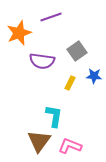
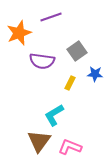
blue star: moved 1 px right, 2 px up
cyan L-shape: moved 1 px up; rotated 130 degrees counterclockwise
pink L-shape: moved 1 px down
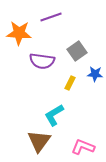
orange star: rotated 25 degrees clockwise
pink L-shape: moved 13 px right
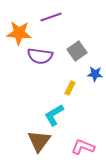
purple semicircle: moved 2 px left, 5 px up
yellow rectangle: moved 5 px down
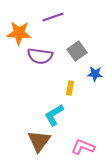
purple line: moved 2 px right
yellow rectangle: rotated 16 degrees counterclockwise
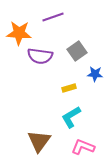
yellow rectangle: moved 1 px left; rotated 64 degrees clockwise
cyan L-shape: moved 17 px right, 2 px down
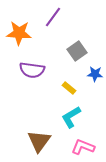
purple line: rotated 35 degrees counterclockwise
purple semicircle: moved 8 px left, 14 px down
yellow rectangle: rotated 56 degrees clockwise
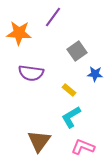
purple semicircle: moved 1 px left, 3 px down
yellow rectangle: moved 2 px down
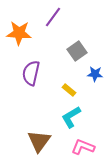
purple semicircle: rotated 95 degrees clockwise
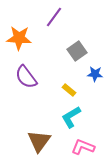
purple line: moved 1 px right
orange star: moved 5 px down
purple semicircle: moved 5 px left, 4 px down; rotated 50 degrees counterclockwise
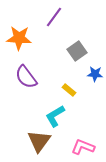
cyan L-shape: moved 16 px left, 1 px up
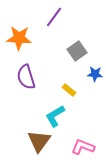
purple semicircle: rotated 20 degrees clockwise
